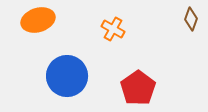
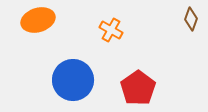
orange cross: moved 2 px left, 1 px down
blue circle: moved 6 px right, 4 px down
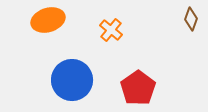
orange ellipse: moved 10 px right
orange cross: rotated 10 degrees clockwise
blue circle: moved 1 px left
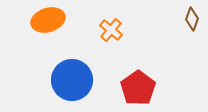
brown diamond: moved 1 px right
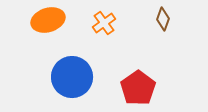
brown diamond: moved 29 px left
orange cross: moved 7 px left, 7 px up; rotated 15 degrees clockwise
blue circle: moved 3 px up
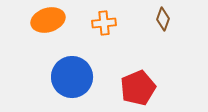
orange cross: rotated 30 degrees clockwise
red pentagon: rotated 12 degrees clockwise
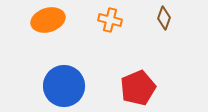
brown diamond: moved 1 px right, 1 px up
orange cross: moved 6 px right, 3 px up; rotated 20 degrees clockwise
blue circle: moved 8 px left, 9 px down
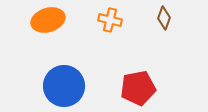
red pentagon: rotated 12 degrees clockwise
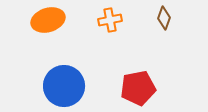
orange cross: rotated 25 degrees counterclockwise
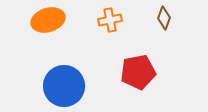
red pentagon: moved 16 px up
